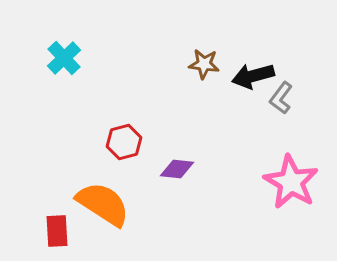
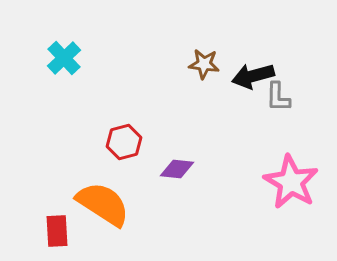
gray L-shape: moved 3 px left, 1 px up; rotated 36 degrees counterclockwise
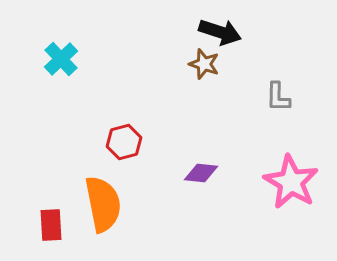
cyan cross: moved 3 px left, 1 px down
brown star: rotated 12 degrees clockwise
black arrow: moved 33 px left, 44 px up; rotated 147 degrees counterclockwise
purple diamond: moved 24 px right, 4 px down
orange semicircle: rotated 46 degrees clockwise
red rectangle: moved 6 px left, 6 px up
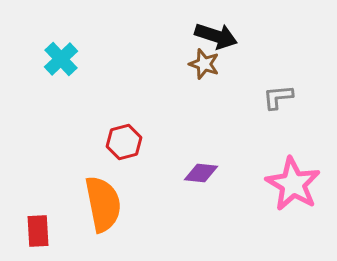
black arrow: moved 4 px left, 4 px down
gray L-shape: rotated 84 degrees clockwise
pink star: moved 2 px right, 2 px down
red rectangle: moved 13 px left, 6 px down
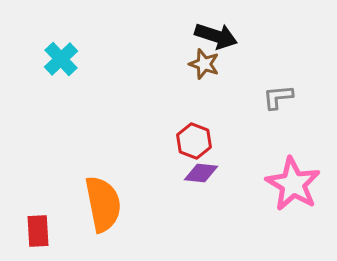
red hexagon: moved 70 px right, 1 px up; rotated 24 degrees counterclockwise
